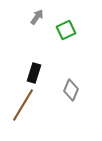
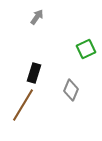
green square: moved 20 px right, 19 px down
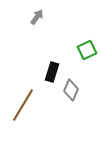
green square: moved 1 px right, 1 px down
black rectangle: moved 18 px right, 1 px up
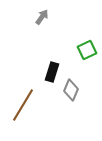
gray arrow: moved 5 px right
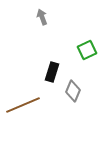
gray arrow: rotated 56 degrees counterclockwise
gray diamond: moved 2 px right, 1 px down
brown line: rotated 36 degrees clockwise
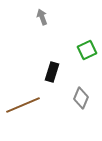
gray diamond: moved 8 px right, 7 px down
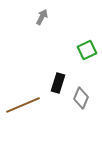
gray arrow: rotated 49 degrees clockwise
black rectangle: moved 6 px right, 11 px down
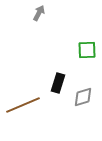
gray arrow: moved 3 px left, 4 px up
green square: rotated 24 degrees clockwise
gray diamond: moved 2 px right, 1 px up; rotated 50 degrees clockwise
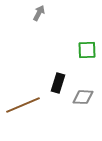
gray diamond: rotated 20 degrees clockwise
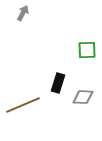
gray arrow: moved 16 px left
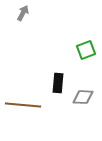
green square: moved 1 px left; rotated 18 degrees counterclockwise
black rectangle: rotated 12 degrees counterclockwise
brown line: rotated 28 degrees clockwise
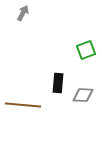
gray diamond: moved 2 px up
